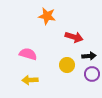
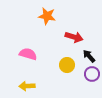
black arrow: rotated 128 degrees counterclockwise
yellow arrow: moved 3 px left, 6 px down
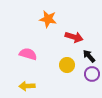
orange star: moved 1 px right, 3 px down
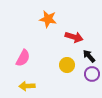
pink semicircle: moved 5 px left, 4 px down; rotated 102 degrees clockwise
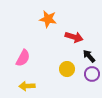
yellow circle: moved 4 px down
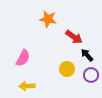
red arrow: rotated 18 degrees clockwise
black arrow: moved 2 px left, 1 px up
purple circle: moved 1 px left, 1 px down
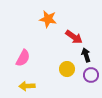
black arrow: moved 1 px left; rotated 24 degrees clockwise
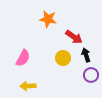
yellow circle: moved 4 px left, 11 px up
yellow arrow: moved 1 px right
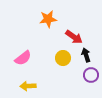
orange star: rotated 18 degrees counterclockwise
pink semicircle: rotated 24 degrees clockwise
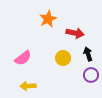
orange star: rotated 18 degrees counterclockwise
red arrow: moved 1 px right, 4 px up; rotated 24 degrees counterclockwise
black arrow: moved 2 px right, 1 px up
